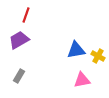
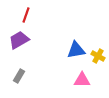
pink triangle: rotated 12 degrees clockwise
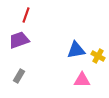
purple trapezoid: rotated 10 degrees clockwise
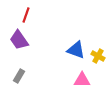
purple trapezoid: rotated 105 degrees counterclockwise
blue triangle: rotated 30 degrees clockwise
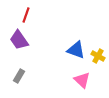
pink triangle: rotated 42 degrees clockwise
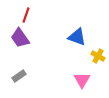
purple trapezoid: moved 1 px right, 2 px up
blue triangle: moved 1 px right, 13 px up
gray rectangle: rotated 24 degrees clockwise
pink triangle: rotated 18 degrees clockwise
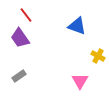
red line: rotated 56 degrees counterclockwise
blue triangle: moved 11 px up
pink triangle: moved 2 px left, 1 px down
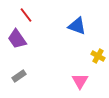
purple trapezoid: moved 3 px left, 1 px down
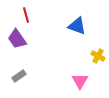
red line: rotated 21 degrees clockwise
